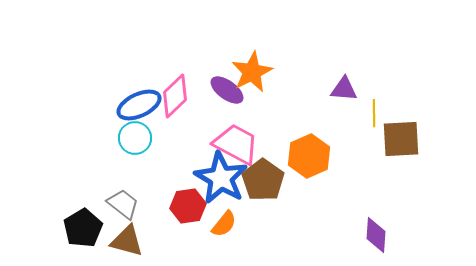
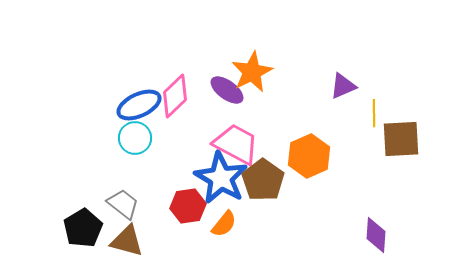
purple triangle: moved 1 px left, 3 px up; rotated 28 degrees counterclockwise
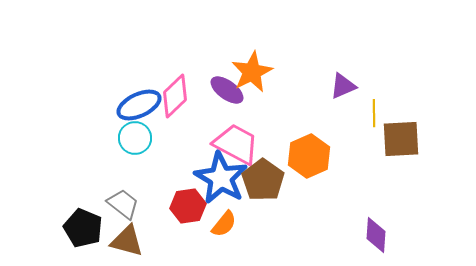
black pentagon: rotated 18 degrees counterclockwise
